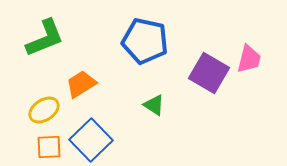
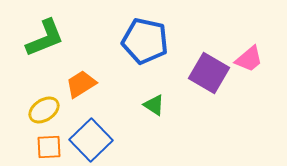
pink trapezoid: rotated 36 degrees clockwise
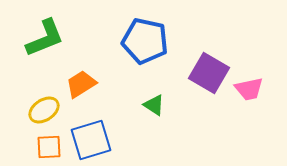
pink trapezoid: moved 30 px down; rotated 28 degrees clockwise
blue square: rotated 27 degrees clockwise
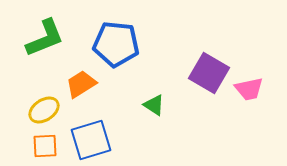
blue pentagon: moved 29 px left, 3 px down; rotated 6 degrees counterclockwise
orange square: moved 4 px left, 1 px up
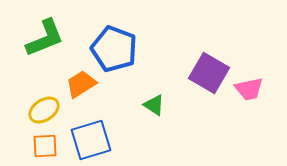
blue pentagon: moved 2 px left, 5 px down; rotated 15 degrees clockwise
